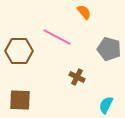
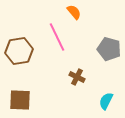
orange semicircle: moved 10 px left
pink line: rotated 36 degrees clockwise
brown hexagon: rotated 8 degrees counterclockwise
cyan semicircle: moved 4 px up
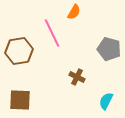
orange semicircle: rotated 70 degrees clockwise
pink line: moved 5 px left, 4 px up
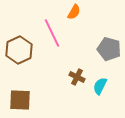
brown hexagon: moved 1 px up; rotated 16 degrees counterclockwise
cyan semicircle: moved 6 px left, 15 px up
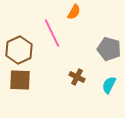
cyan semicircle: moved 9 px right, 1 px up
brown square: moved 20 px up
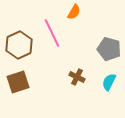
brown hexagon: moved 5 px up
brown square: moved 2 px left, 2 px down; rotated 20 degrees counterclockwise
cyan semicircle: moved 3 px up
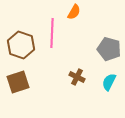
pink line: rotated 28 degrees clockwise
brown hexagon: moved 2 px right; rotated 16 degrees counterclockwise
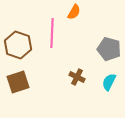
brown hexagon: moved 3 px left
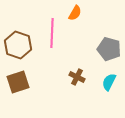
orange semicircle: moved 1 px right, 1 px down
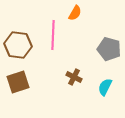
pink line: moved 1 px right, 2 px down
brown hexagon: rotated 12 degrees counterclockwise
brown cross: moved 3 px left
cyan semicircle: moved 4 px left, 5 px down
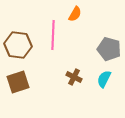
orange semicircle: moved 1 px down
cyan semicircle: moved 1 px left, 8 px up
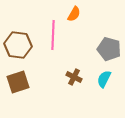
orange semicircle: moved 1 px left
